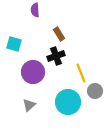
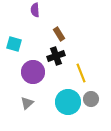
gray circle: moved 4 px left, 8 px down
gray triangle: moved 2 px left, 2 px up
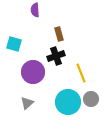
brown rectangle: rotated 16 degrees clockwise
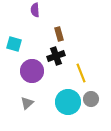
purple circle: moved 1 px left, 1 px up
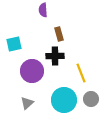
purple semicircle: moved 8 px right
cyan square: rotated 28 degrees counterclockwise
black cross: moved 1 px left; rotated 18 degrees clockwise
cyan circle: moved 4 px left, 2 px up
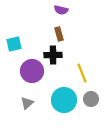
purple semicircle: moved 18 px right; rotated 72 degrees counterclockwise
black cross: moved 2 px left, 1 px up
yellow line: moved 1 px right
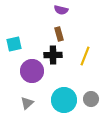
yellow line: moved 3 px right, 17 px up; rotated 42 degrees clockwise
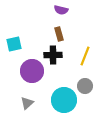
gray circle: moved 6 px left, 13 px up
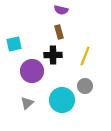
brown rectangle: moved 2 px up
cyan circle: moved 2 px left
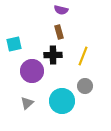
yellow line: moved 2 px left
cyan circle: moved 1 px down
